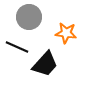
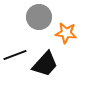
gray circle: moved 10 px right
black line: moved 2 px left, 8 px down; rotated 45 degrees counterclockwise
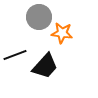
orange star: moved 4 px left
black trapezoid: moved 2 px down
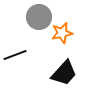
orange star: rotated 20 degrees counterclockwise
black trapezoid: moved 19 px right, 7 px down
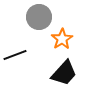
orange star: moved 6 px down; rotated 20 degrees counterclockwise
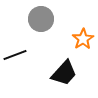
gray circle: moved 2 px right, 2 px down
orange star: moved 21 px right
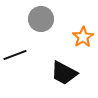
orange star: moved 2 px up
black trapezoid: rotated 76 degrees clockwise
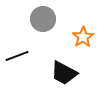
gray circle: moved 2 px right
black line: moved 2 px right, 1 px down
